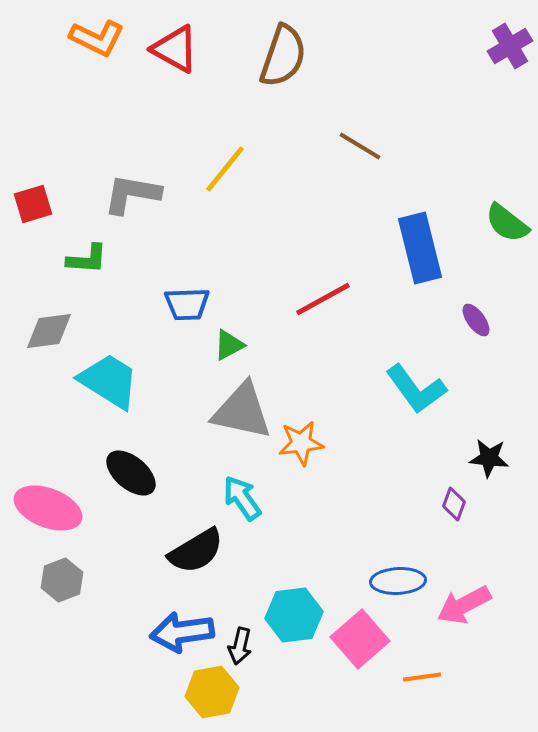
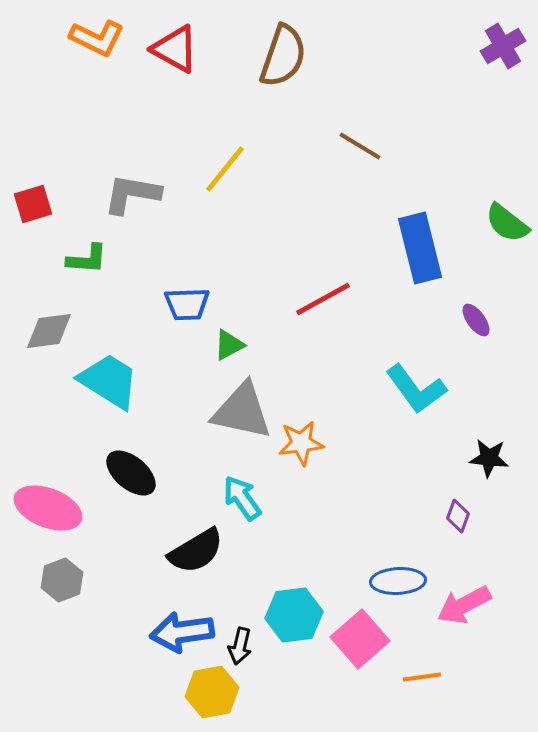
purple cross: moved 7 px left
purple diamond: moved 4 px right, 12 px down
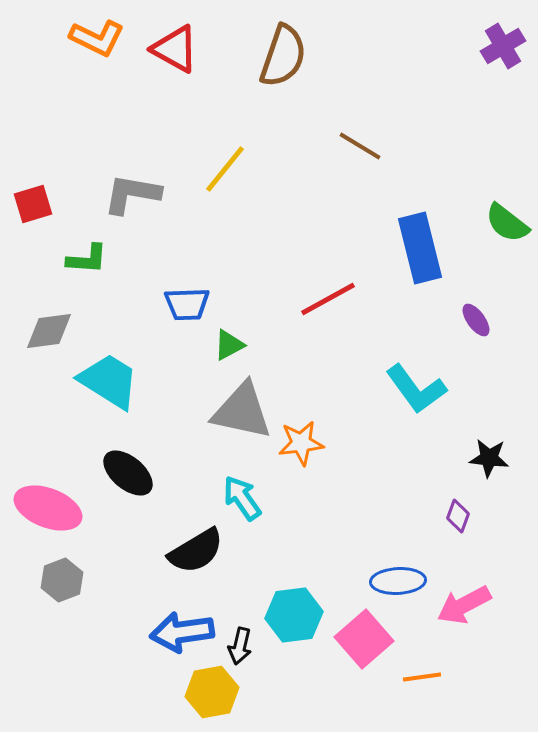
red line: moved 5 px right
black ellipse: moved 3 px left
pink square: moved 4 px right
